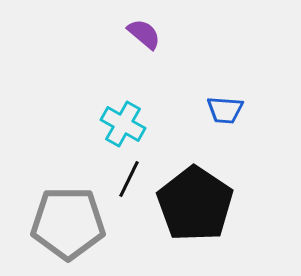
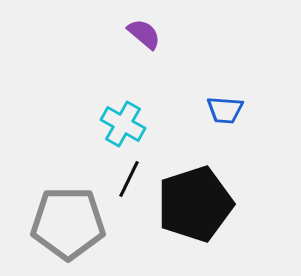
black pentagon: rotated 20 degrees clockwise
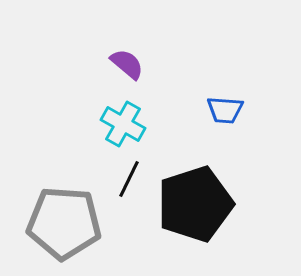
purple semicircle: moved 17 px left, 30 px down
gray pentagon: moved 4 px left; rotated 4 degrees clockwise
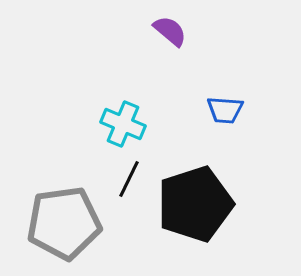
purple semicircle: moved 43 px right, 33 px up
cyan cross: rotated 6 degrees counterclockwise
gray pentagon: rotated 12 degrees counterclockwise
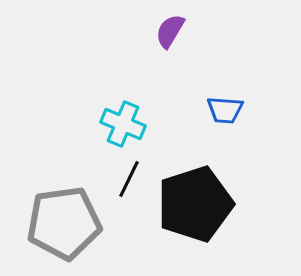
purple semicircle: rotated 99 degrees counterclockwise
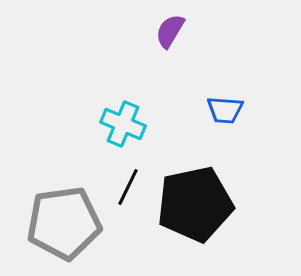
black line: moved 1 px left, 8 px down
black pentagon: rotated 6 degrees clockwise
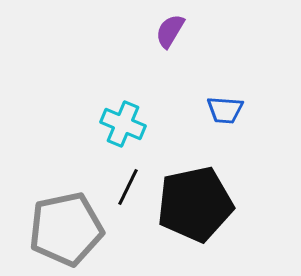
gray pentagon: moved 2 px right, 6 px down; rotated 4 degrees counterclockwise
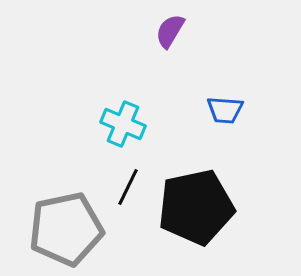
black pentagon: moved 1 px right, 3 px down
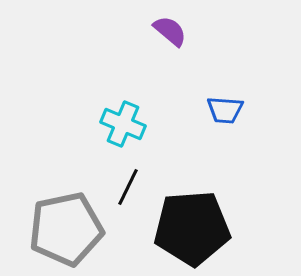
purple semicircle: rotated 99 degrees clockwise
black pentagon: moved 4 px left, 21 px down; rotated 8 degrees clockwise
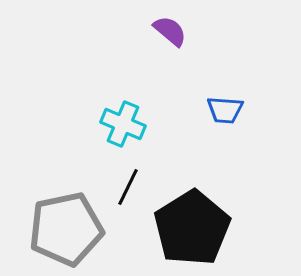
black pentagon: rotated 28 degrees counterclockwise
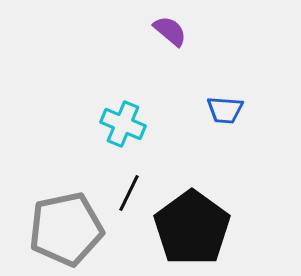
black line: moved 1 px right, 6 px down
black pentagon: rotated 4 degrees counterclockwise
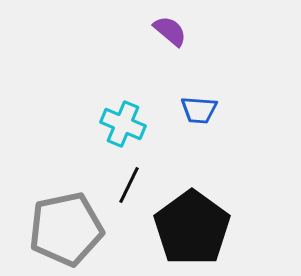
blue trapezoid: moved 26 px left
black line: moved 8 px up
